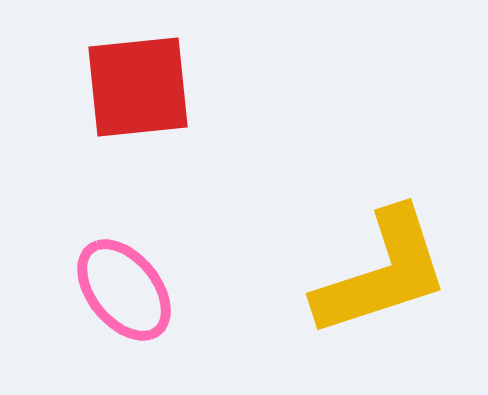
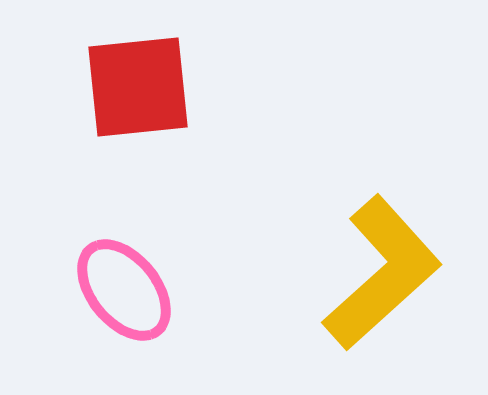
yellow L-shape: rotated 24 degrees counterclockwise
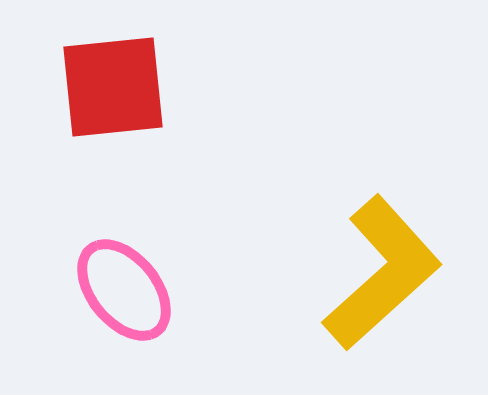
red square: moved 25 px left
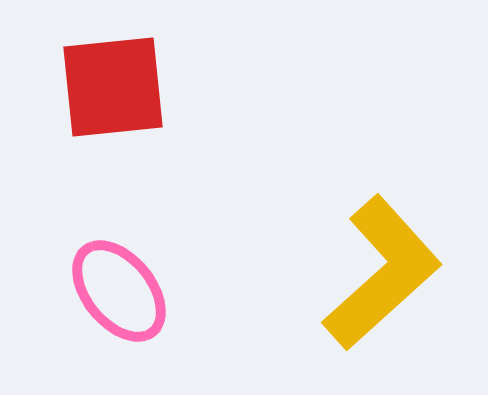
pink ellipse: moved 5 px left, 1 px down
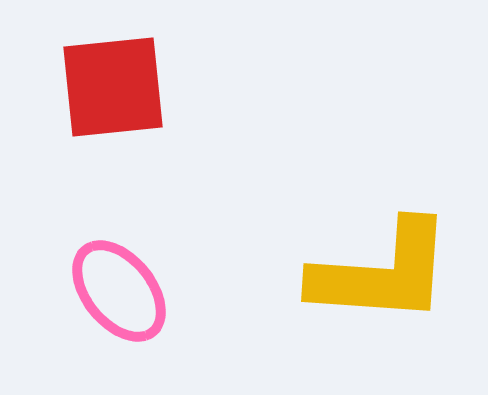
yellow L-shape: rotated 46 degrees clockwise
